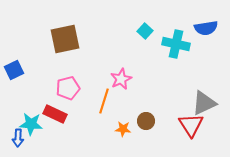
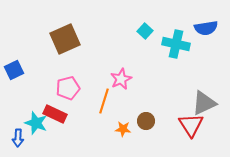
brown square: rotated 12 degrees counterclockwise
cyan star: moved 5 px right, 1 px up; rotated 15 degrees clockwise
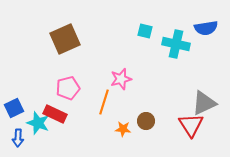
cyan square: rotated 28 degrees counterclockwise
blue square: moved 38 px down
pink star: rotated 10 degrees clockwise
orange line: moved 1 px down
cyan star: moved 2 px right
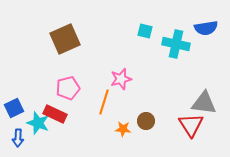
gray triangle: rotated 32 degrees clockwise
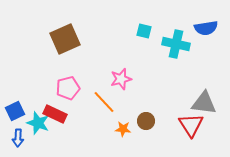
cyan square: moved 1 px left
orange line: rotated 60 degrees counterclockwise
blue square: moved 1 px right, 3 px down
